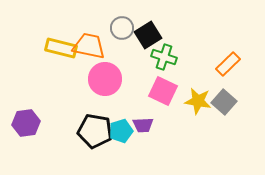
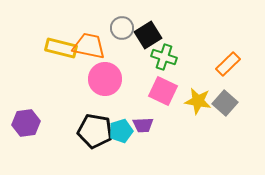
gray square: moved 1 px right, 1 px down
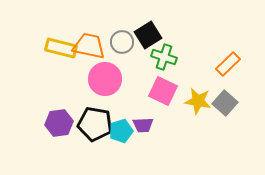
gray circle: moved 14 px down
purple hexagon: moved 33 px right
black pentagon: moved 7 px up
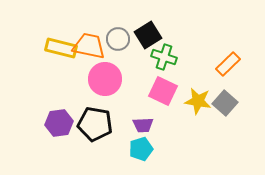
gray circle: moved 4 px left, 3 px up
cyan pentagon: moved 20 px right, 18 px down
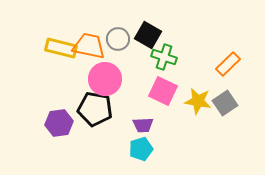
black square: rotated 28 degrees counterclockwise
gray square: rotated 15 degrees clockwise
black pentagon: moved 15 px up
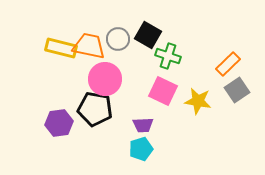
green cross: moved 4 px right, 1 px up
gray square: moved 12 px right, 13 px up
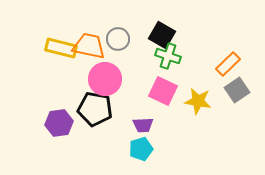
black square: moved 14 px right
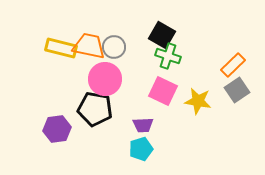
gray circle: moved 4 px left, 8 px down
orange rectangle: moved 5 px right, 1 px down
purple hexagon: moved 2 px left, 6 px down
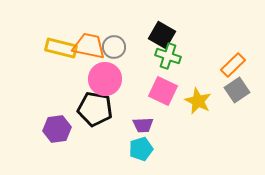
yellow star: rotated 16 degrees clockwise
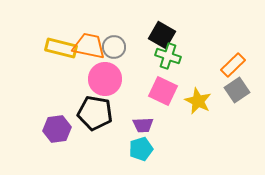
black pentagon: moved 4 px down
